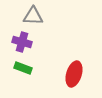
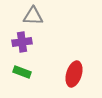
purple cross: rotated 24 degrees counterclockwise
green rectangle: moved 1 px left, 4 px down
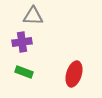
green rectangle: moved 2 px right
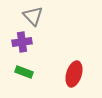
gray triangle: rotated 45 degrees clockwise
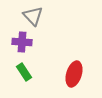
purple cross: rotated 12 degrees clockwise
green rectangle: rotated 36 degrees clockwise
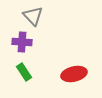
red ellipse: rotated 60 degrees clockwise
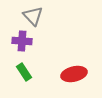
purple cross: moved 1 px up
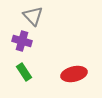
purple cross: rotated 12 degrees clockwise
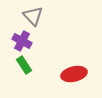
purple cross: rotated 12 degrees clockwise
green rectangle: moved 7 px up
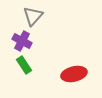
gray triangle: rotated 25 degrees clockwise
